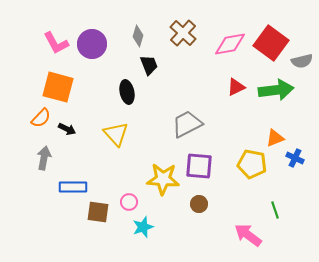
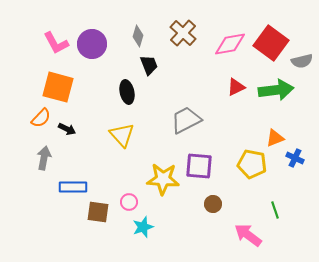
gray trapezoid: moved 1 px left, 4 px up
yellow triangle: moved 6 px right, 1 px down
brown circle: moved 14 px right
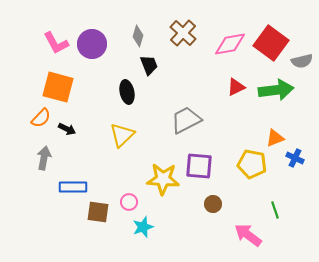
yellow triangle: rotated 28 degrees clockwise
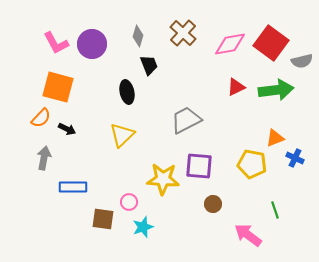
brown square: moved 5 px right, 7 px down
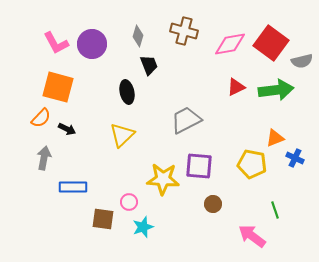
brown cross: moved 1 px right, 2 px up; rotated 28 degrees counterclockwise
pink arrow: moved 4 px right, 1 px down
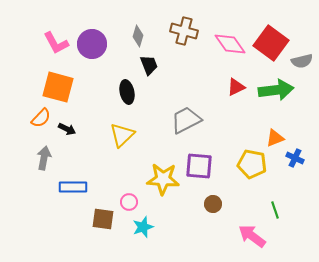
pink diamond: rotated 64 degrees clockwise
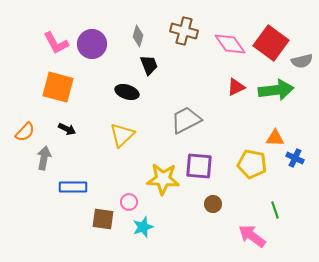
black ellipse: rotated 60 degrees counterclockwise
orange semicircle: moved 16 px left, 14 px down
orange triangle: rotated 24 degrees clockwise
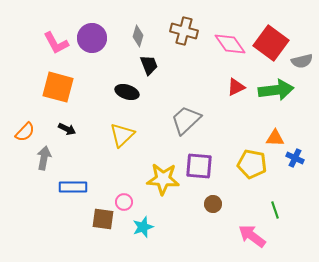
purple circle: moved 6 px up
gray trapezoid: rotated 16 degrees counterclockwise
pink circle: moved 5 px left
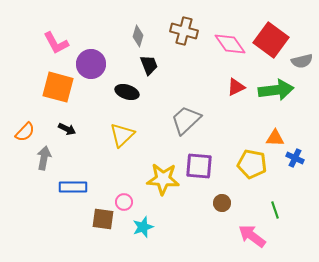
purple circle: moved 1 px left, 26 px down
red square: moved 3 px up
brown circle: moved 9 px right, 1 px up
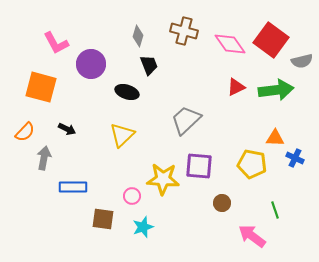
orange square: moved 17 px left
pink circle: moved 8 px right, 6 px up
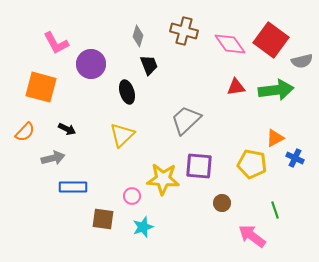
red triangle: rotated 18 degrees clockwise
black ellipse: rotated 55 degrees clockwise
orange triangle: rotated 30 degrees counterclockwise
gray arrow: moved 9 px right; rotated 65 degrees clockwise
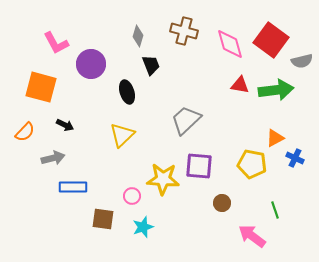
pink diamond: rotated 20 degrees clockwise
black trapezoid: moved 2 px right
red triangle: moved 4 px right, 2 px up; rotated 18 degrees clockwise
black arrow: moved 2 px left, 4 px up
